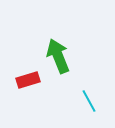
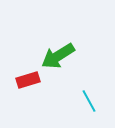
green arrow: rotated 100 degrees counterclockwise
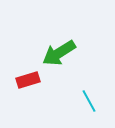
green arrow: moved 1 px right, 3 px up
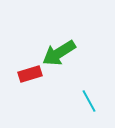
red rectangle: moved 2 px right, 6 px up
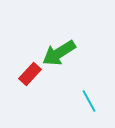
red rectangle: rotated 30 degrees counterclockwise
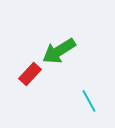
green arrow: moved 2 px up
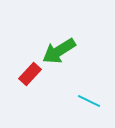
cyan line: rotated 35 degrees counterclockwise
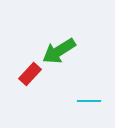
cyan line: rotated 25 degrees counterclockwise
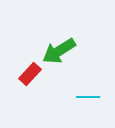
cyan line: moved 1 px left, 4 px up
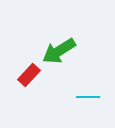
red rectangle: moved 1 px left, 1 px down
